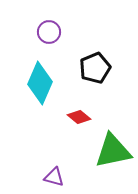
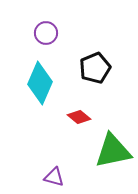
purple circle: moved 3 px left, 1 px down
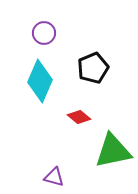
purple circle: moved 2 px left
black pentagon: moved 2 px left
cyan diamond: moved 2 px up
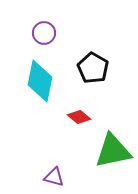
black pentagon: rotated 20 degrees counterclockwise
cyan diamond: rotated 12 degrees counterclockwise
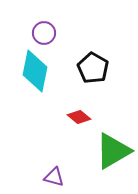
cyan diamond: moved 5 px left, 10 px up
green triangle: rotated 18 degrees counterclockwise
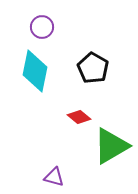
purple circle: moved 2 px left, 6 px up
green triangle: moved 2 px left, 5 px up
